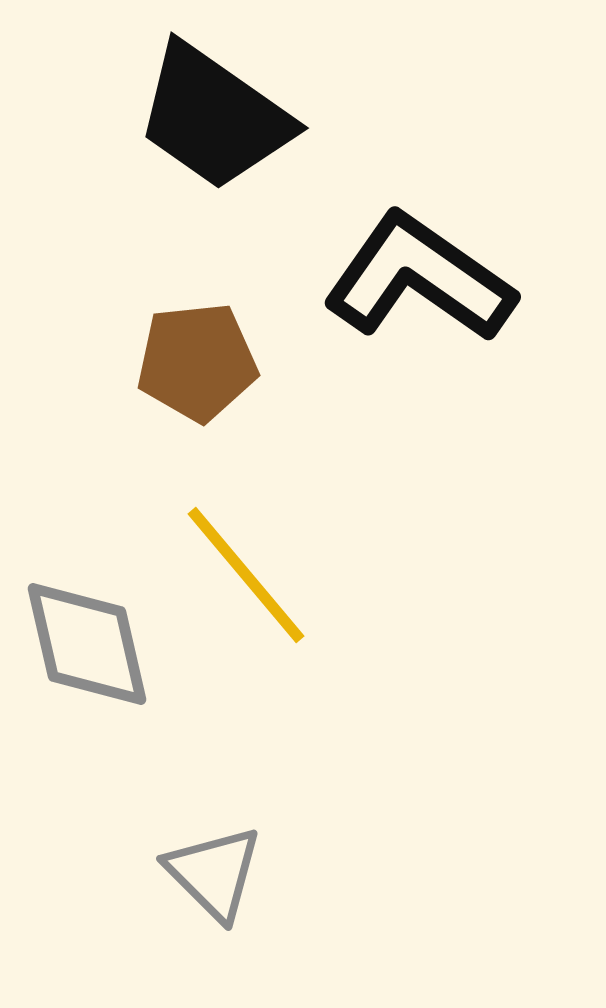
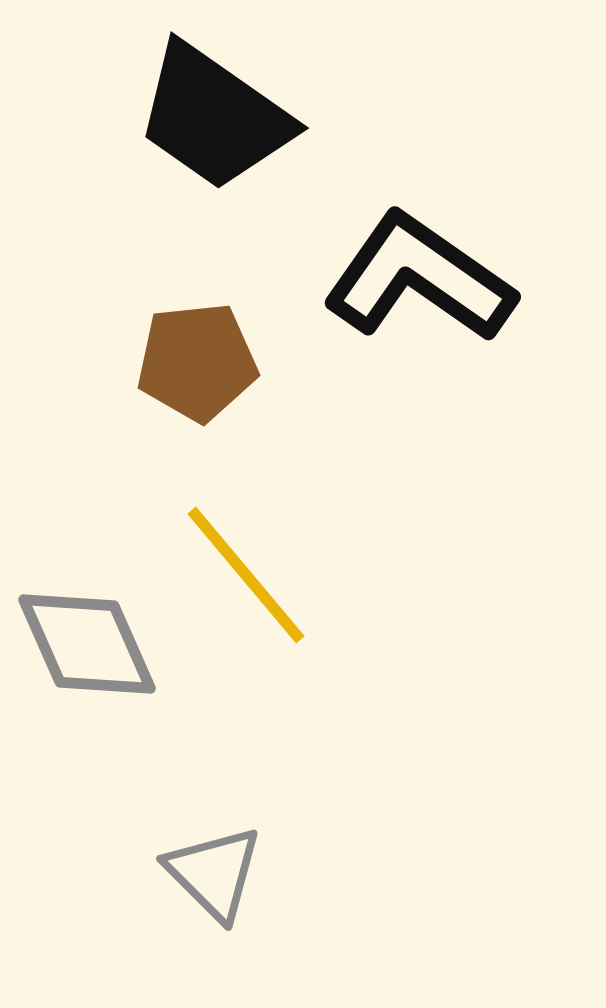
gray diamond: rotated 11 degrees counterclockwise
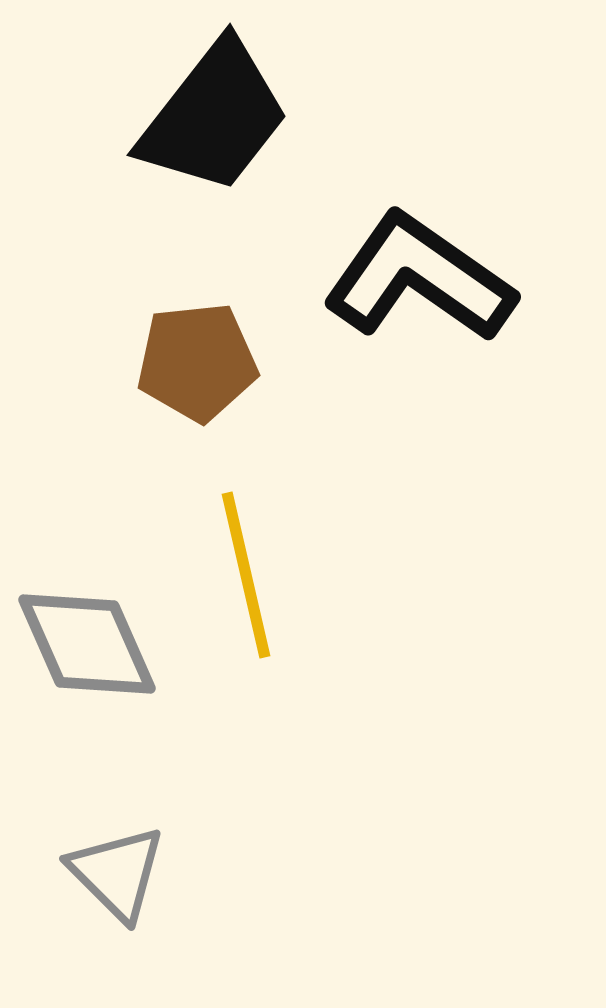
black trapezoid: rotated 87 degrees counterclockwise
yellow line: rotated 27 degrees clockwise
gray triangle: moved 97 px left
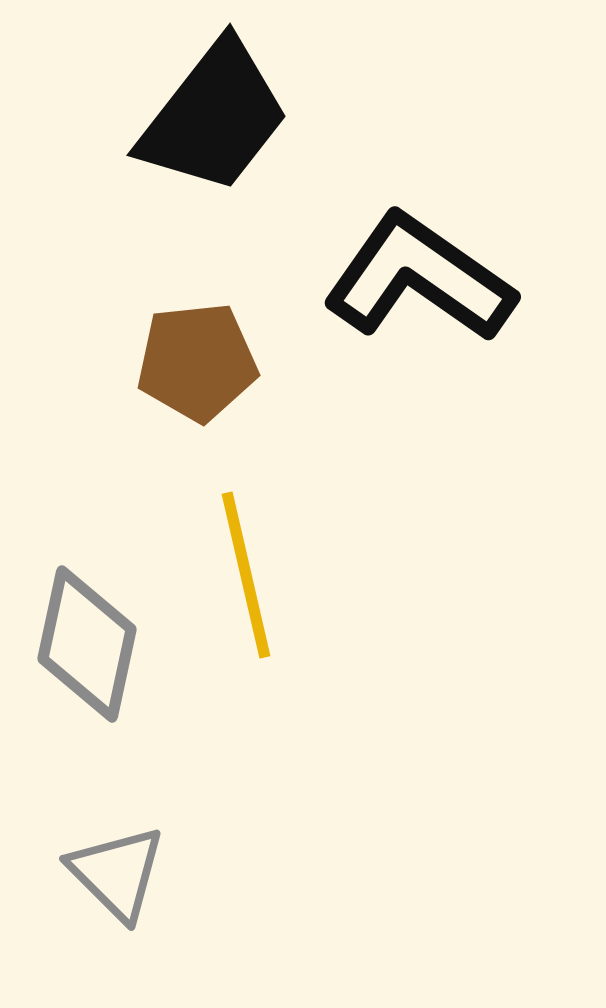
gray diamond: rotated 36 degrees clockwise
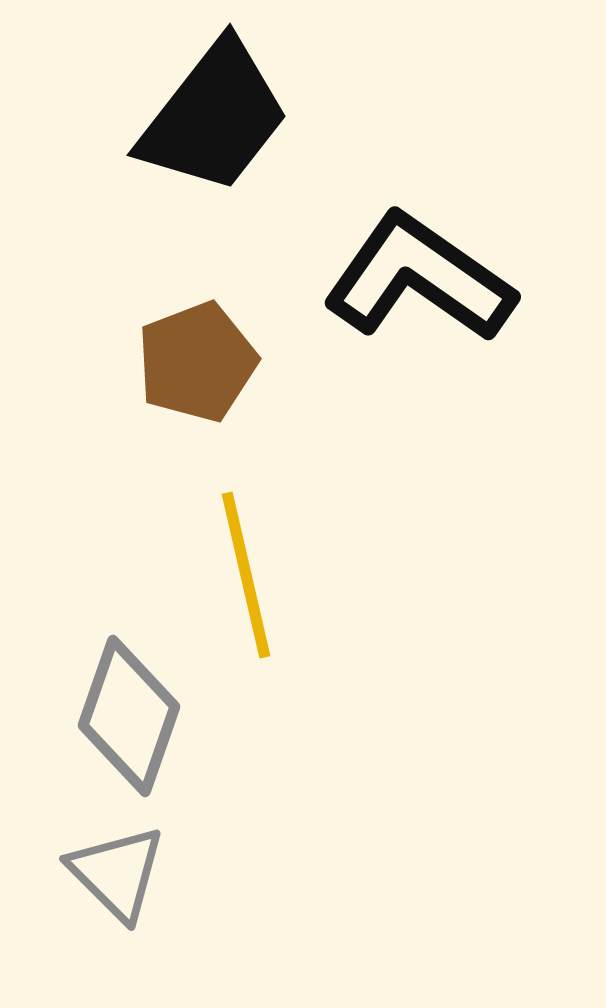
brown pentagon: rotated 15 degrees counterclockwise
gray diamond: moved 42 px right, 72 px down; rotated 7 degrees clockwise
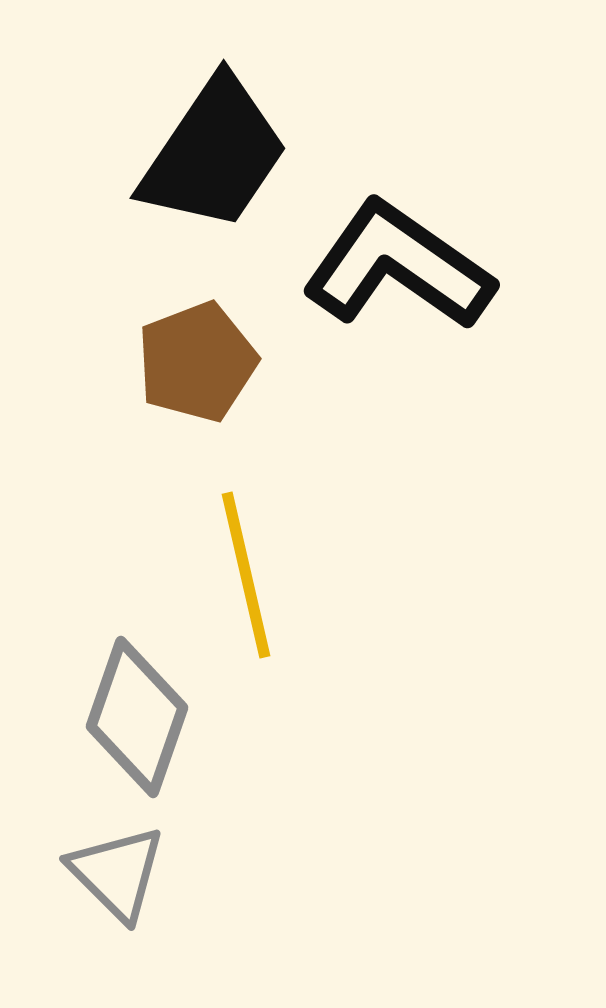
black trapezoid: moved 37 px down; rotated 4 degrees counterclockwise
black L-shape: moved 21 px left, 12 px up
gray diamond: moved 8 px right, 1 px down
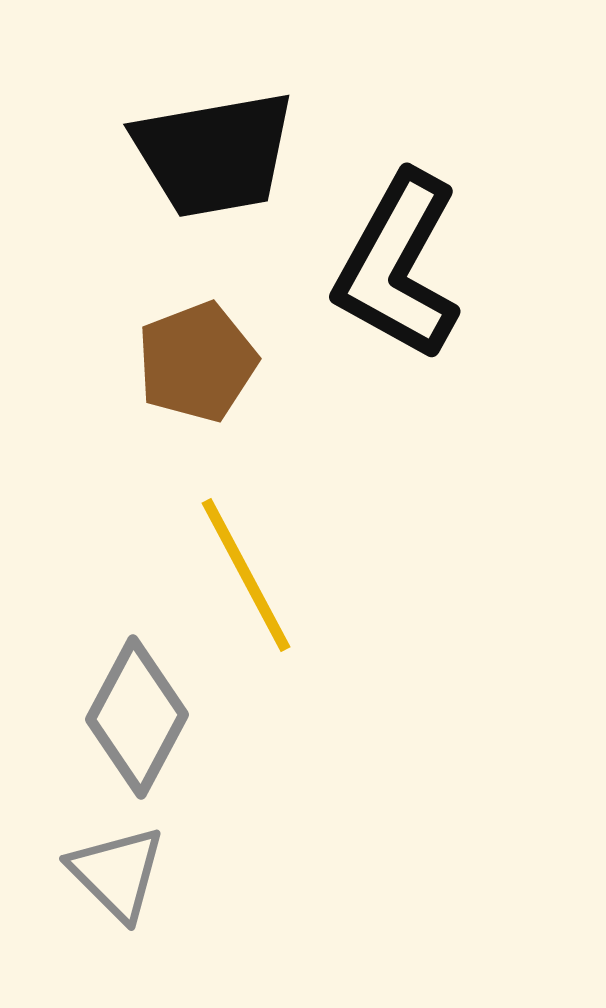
black trapezoid: rotated 46 degrees clockwise
black L-shape: rotated 96 degrees counterclockwise
yellow line: rotated 15 degrees counterclockwise
gray diamond: rotated 9 degrees clockwise
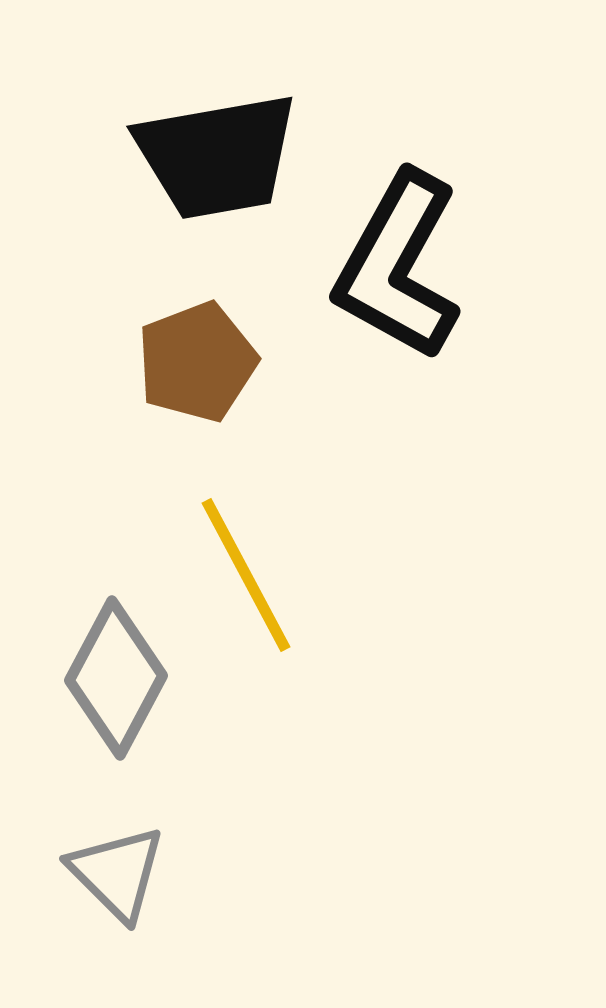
black trapezoid: moved 3 px right, 2 px down
gray diamond: moved 21 px left, 39 px up
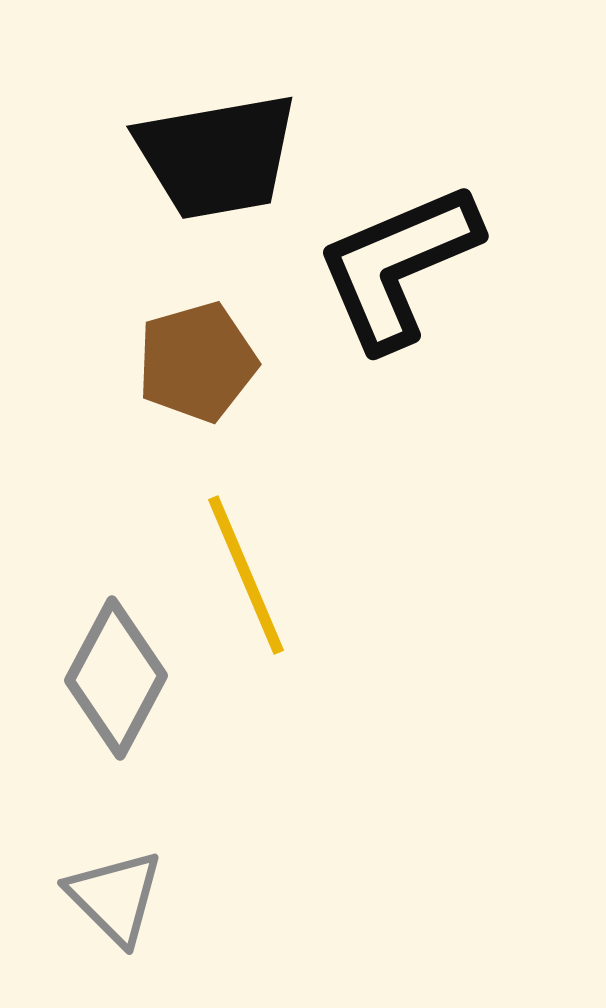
black L-shape: rotated 38 degrees clockwise
brown pentagon: rotated 5 degrees clockwise
yellow line: rotated 5 degrees clockwise
gray triangle: moved 2 px left, 24 px down
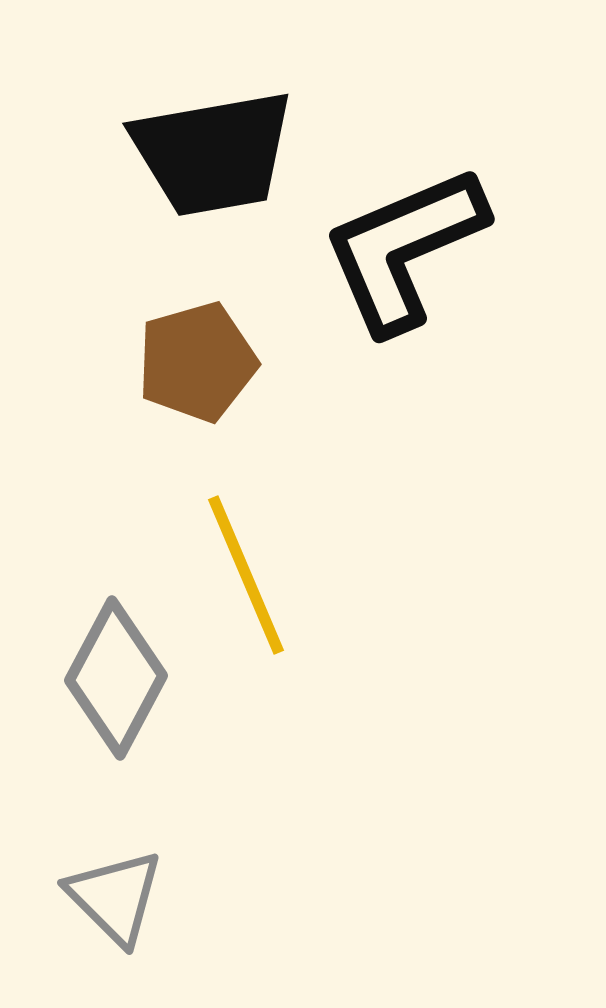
black trapezoid: moved 4 px left, 3 px up
black L-shape: moved 6 px right, 17 px up
